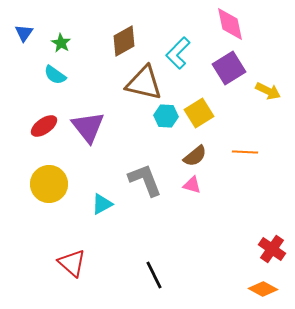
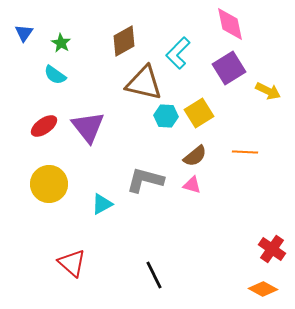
gray L-shape: rotated 54 degrees counterclockwise
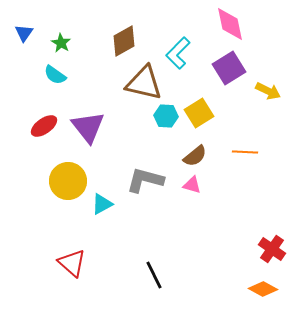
yellow circle: moved 19 px right, 3 px up
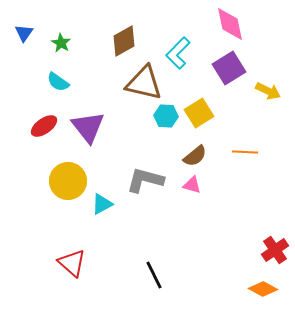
cyan semicircle: moved 3 px right, 7 px down
red cross: moved 3 px right, 1 px down; rotated 20 degrees clockwise
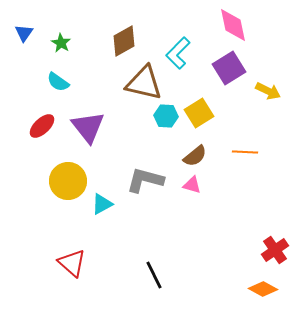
pink diamond: moved 3 px right, 1 px down
red ellipse: moved 2 px left; rotated 8 degrees counterclockwise
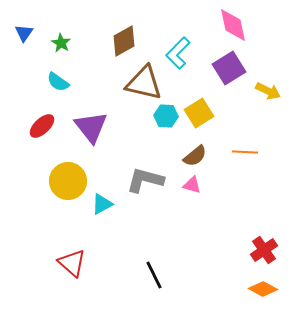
purple triangle: moved 3 px right
red cross: moved 11 px left
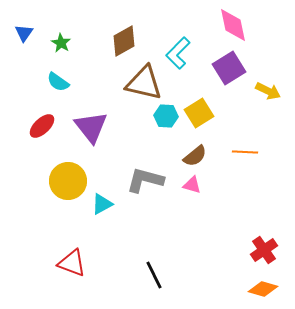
red triangle: rotated 20 degrees counterclockwise
orange diamond: rotated 12 degrees counterclockwise
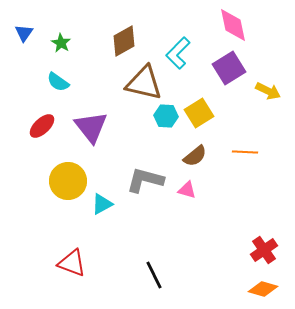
pink triangle: moved 5 px left, 5 px down
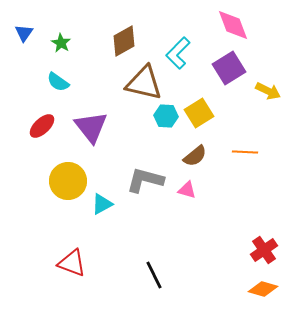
pink diamond: rotated 9 degrees counterclockwise
